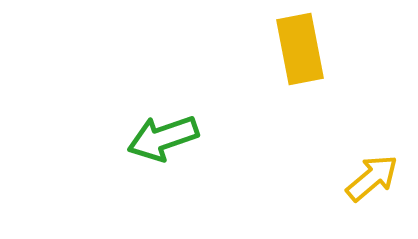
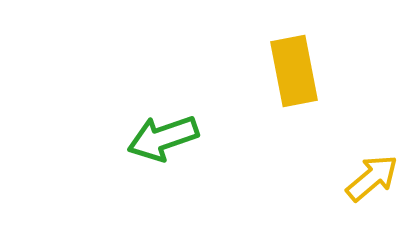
yellow rectangle: moved 6 px left, 22 px down
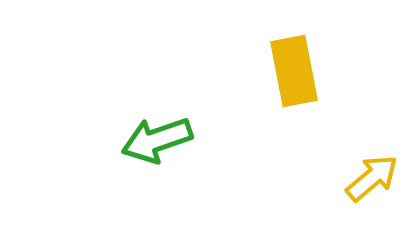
green arrow: moved 6 px left, 2 px down
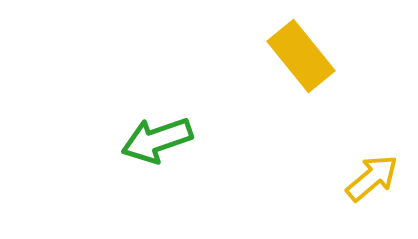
yellow rectangle: moved 7 px right, 15 px up; rotated 28 degrees counterclockwise
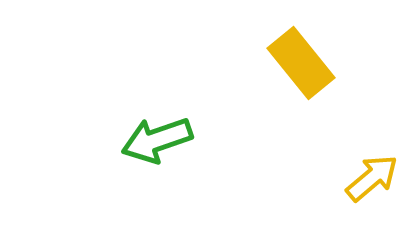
yellow rectangle: moved 7 px down
